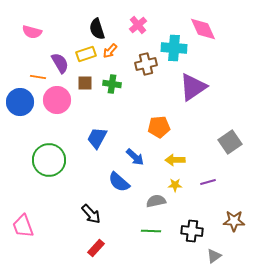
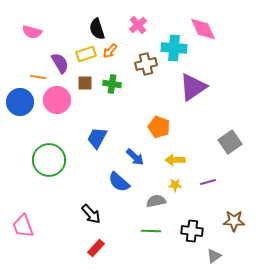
orange pentagon: rotated 25 degrees clockwise
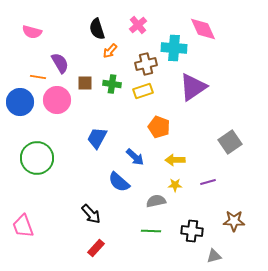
yellow rectangle: moved 57 px right, 37 px down
green circle: moved 12 px left, 2 px up
gray triangle: rotated 21 degrees clockwise
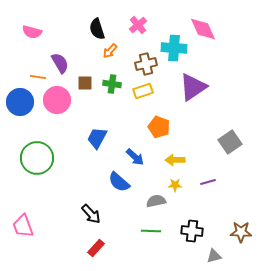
brown star: moved 7 px right, 11 px down
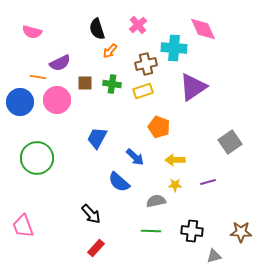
purple semicircle: rotated 95 degrees clockwise
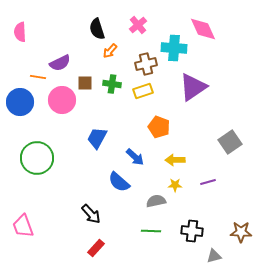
pink semicircle: moved 12 px left; rotated 72 degrees clockwise
pink circle: moved 5 px right
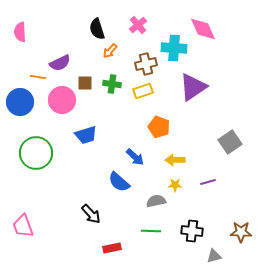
blue trapezoid: moved 11 px left, 3 px up; rotated 135 degrees counterclockwise
green circle: moved 1 px left, 5 px up
red rectangle: moved 16 px right; rotated 36 degrees clockwise
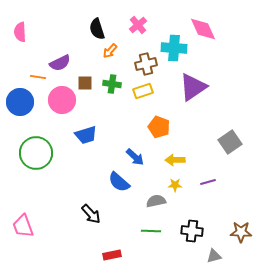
red rectangle: moved 7 px down
